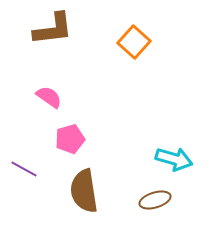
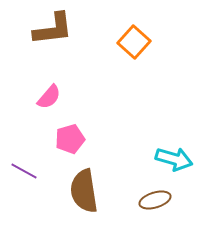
pink semicircle: rotated 96 degrees clockwise
purple line: moved 2 px down
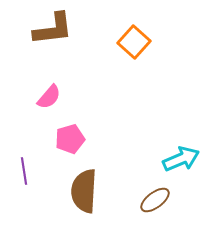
cyan arrow: moved 7 px right; rotated 39 degrees counterclockwise
purple line: rotated 52 degrees clockwise
brown semicircle: rotated 12 degrees clockwise
brown ellipse: rotated 20 degrees counterclockwise
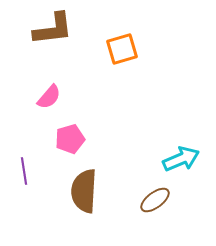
orange square: moved 12 px left, 7 px down; rotated 32 degrees clockwise
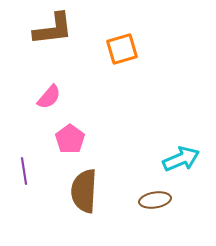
pink pentagon: rotated 20 degrees counterclockwise
brown ellipse: rotated 28 degrees clockwise
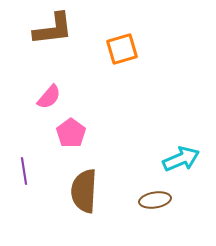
pink pentagon: moved 1 px right, 6 px up
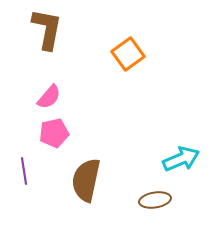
brown L-shape: moved 6 px left; rotated 72 degrees counterclockwise
orange square: moved 6 px right, 5 px down; rotated 20 degrees counterclockwise
pink pentagon: moved 17 px left; rotated 24 degrees clockwise
brown semicircle: moved 2 px right, 11 px up; rotated 9 degrees clockwise
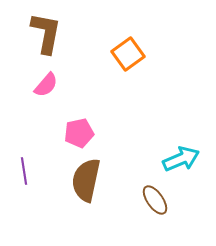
brown L-shape: moved 1 px left, 4 px down
pink semicircle: moved 3 px left, 12 px up
pink pentagon: moved 25 px right
brown ellipse: rotated 64 degrees clockwise
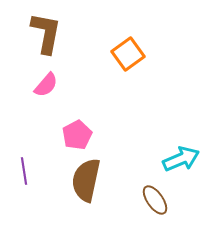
pink pentagon: moved 2 px left, 2 px down; rotated 16 degrees counterclockwise
